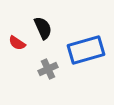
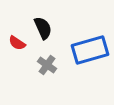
blue rectangle: moved 4 px right
gray cross: moved 1 px left, 4 px up; rotated 30 degrees counterclockwise
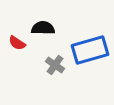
black semicircle: rotated 65 degrees counterclockwise
gray cross: moved 8 px right
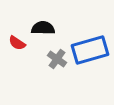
gray cross: moved 2 px right, 6 px up
